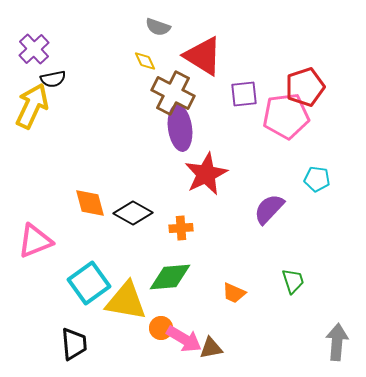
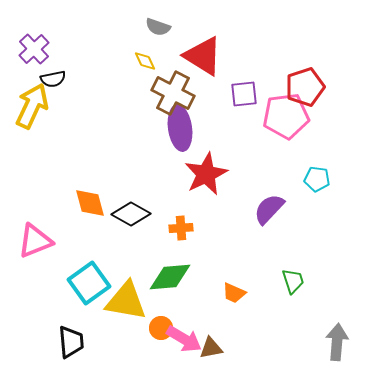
black diamond: moved 2 px left, 1 px down
black trapezoid: moved 3 px left, 2 px up
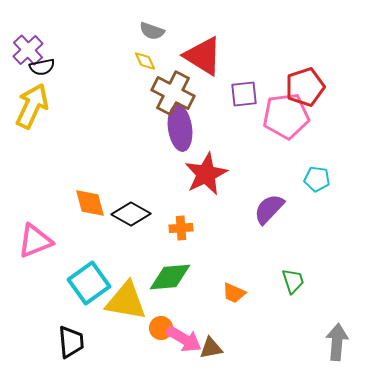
gray semicircle: moved 6 px left, 4 px down
purple cross: moved 6 px left, 1 px down
black semicircle: moved 11 px left, 12 px up
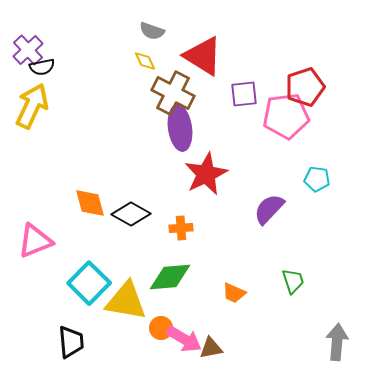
cyan square: rotated 9 degrees counterclockwise
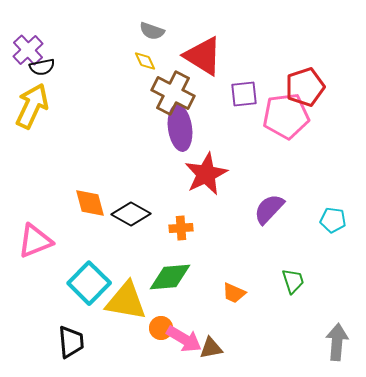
cyan pentagon: moved 16 px right, 41 px down
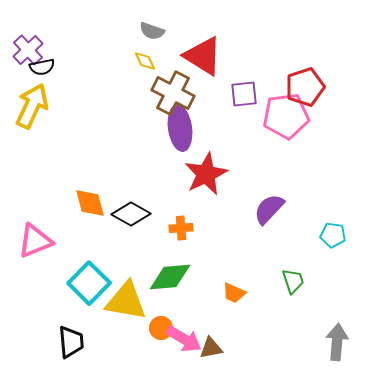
cyan pentagon: moved 15 px down
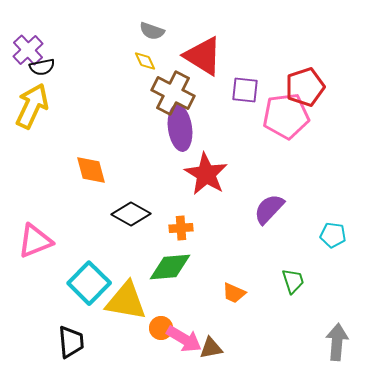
purple square: moved 1 px right, 4 px up; rotated 12 degrees clockwise
red star: rotated 15 degrees counterclockwise
orange diamond: moved 1 px right, 33 px up
green diamond: moved 10 px up
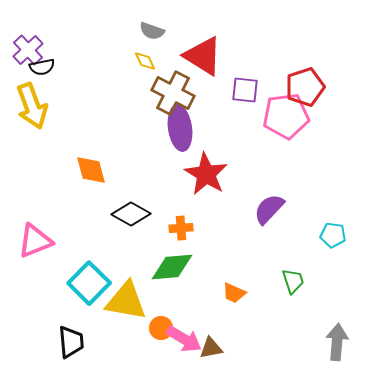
yellow arrow: rotated 135 degrees clockwise
green diamond: moved 2 px right
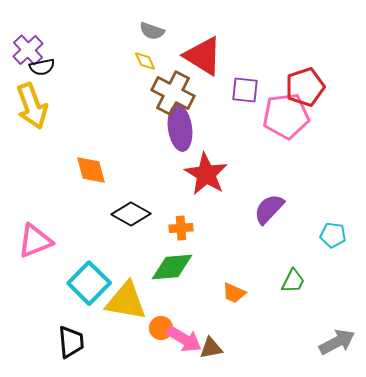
green trapezoid: rotated 44 degrees clockwise
gray arrow: rotated 57 degrees clockwise
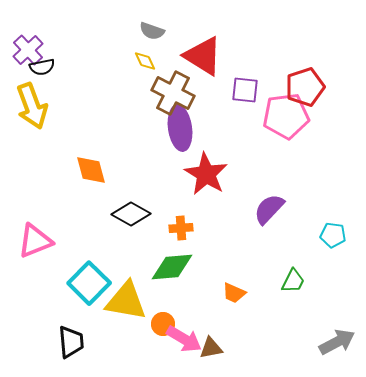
orange circle: moved 2 px right, 4 px up
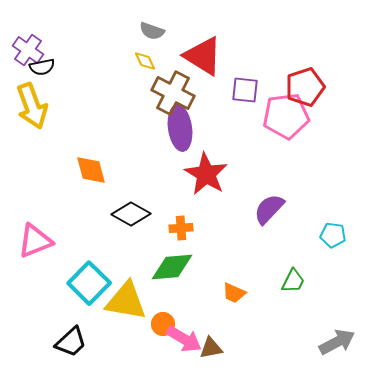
purple cross: rotated 12 degrees counterclockwise
black trapezoid: rotated 52 degrees clockwise
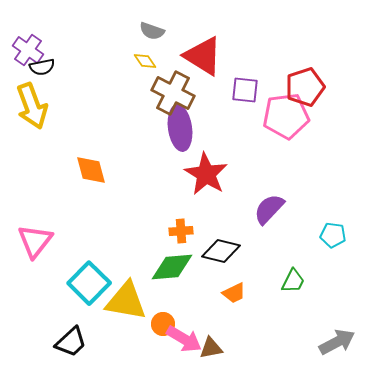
yellow diamond: rotated 10 degrees counterclockwise
black diamond: moved 90 px right, 37 px down; rotated 15 degrees counterclockwise
orange cross: moved 3 px down
pink triangle: rotated 30 degrees counterclockwise
orange trapezoid: rotated 50 degrees counterclockwise
